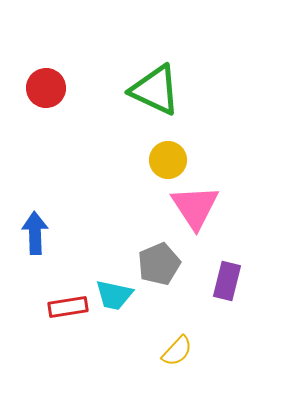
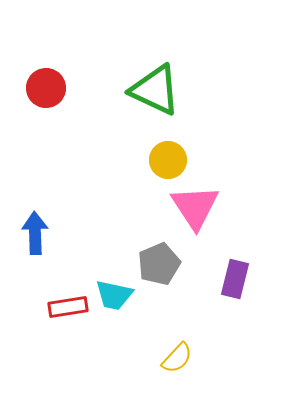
purple rectangle: moved 8 px right, 2 px up
yellow semicircle: moved 7 px down
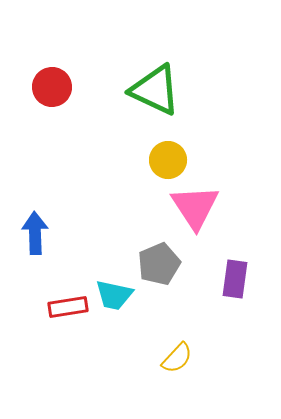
red circle: moved 6 px right, 1 px up
purple rectangle: rotated 6 degrees counterclockwise
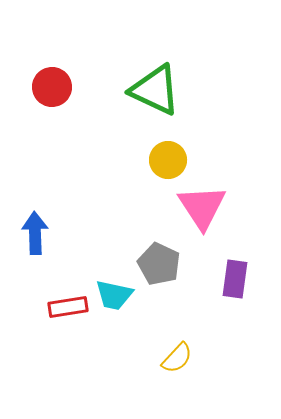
pink triangle: moved 7 px right
gray pentagon: rotated 24 degrees counterclockwise
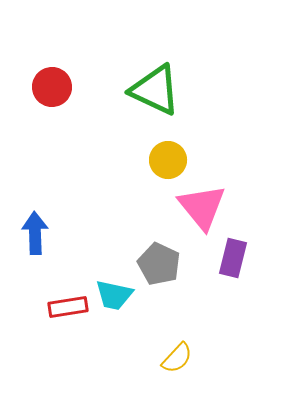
pink triangle: rotated 6 degrees counterclockwise
purple rectangle: moved 2 px left, 21 px up; rotated 6 degrees clockwise
